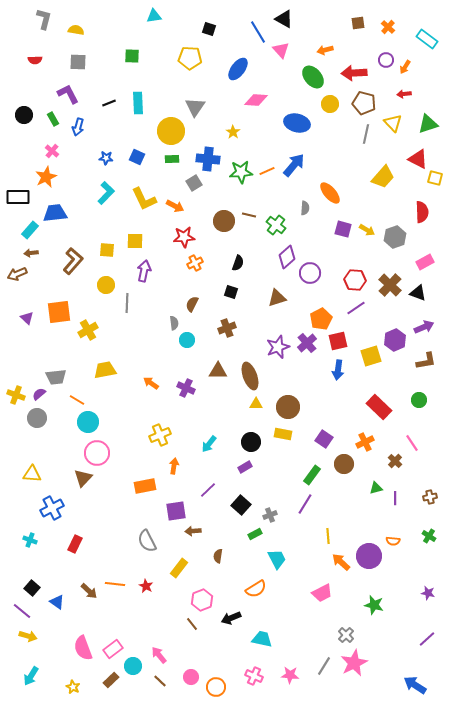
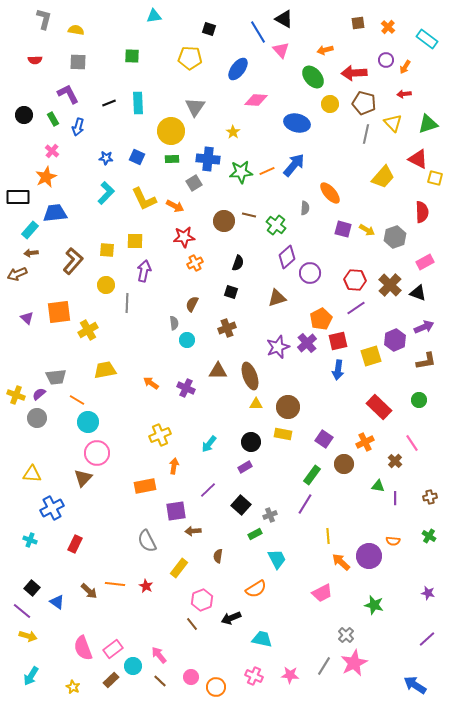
green triangle at (376, 488): moved 2 px right, 2 px up; rotated 24 degrees clockwise
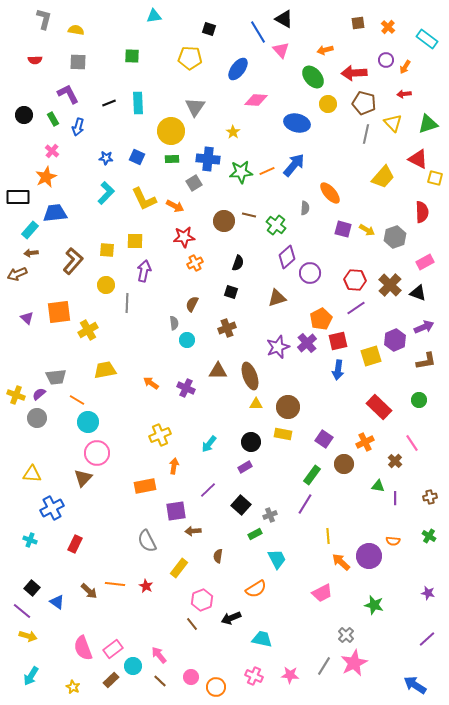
yellow circle at (330, 104): moved 2 px left
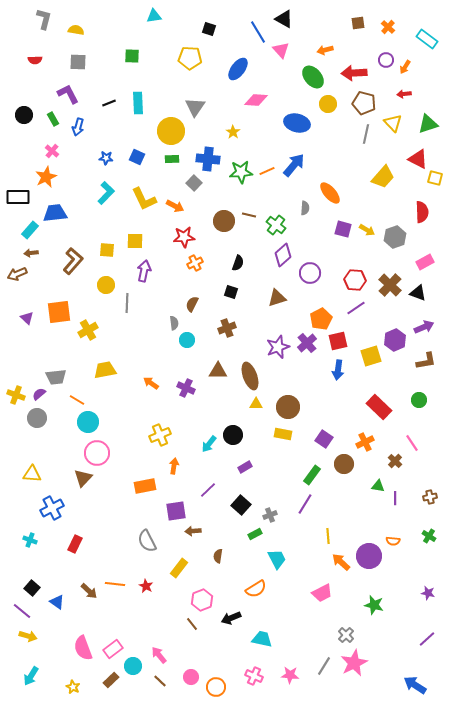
gray square at (194, 183): rotated 14 degrees counterclockwise
purple diamond at (287, 257): moved 4 px left, 2 px up
black circle at (251, 442): moved 18 px left, 7 px up
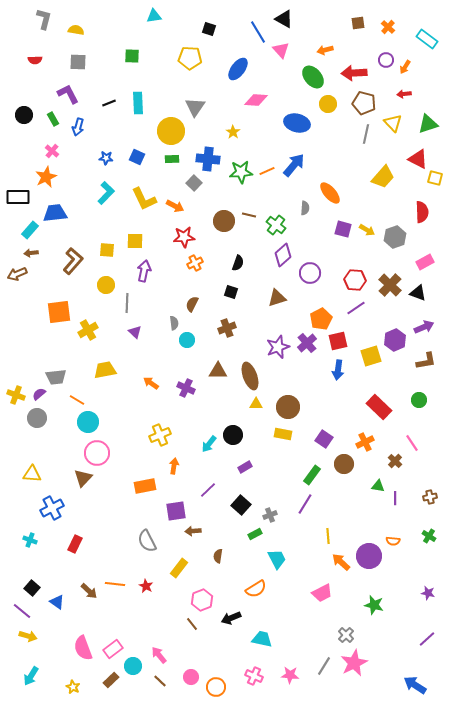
purple triangle at (27, 318): moved 108 px right, 14 px down
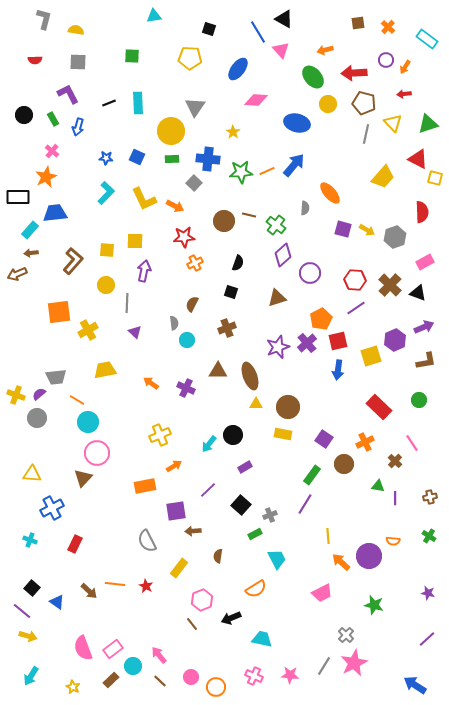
orange arrow at (174, 466): rotated 49 degrees clockwise
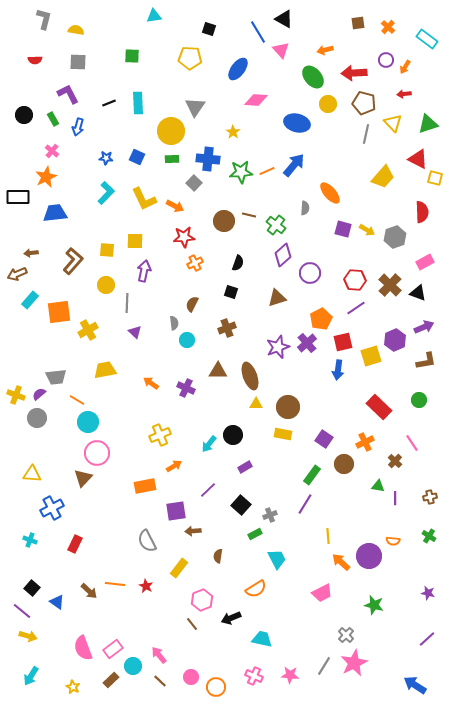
cyan rectangle at (30, 230): moved 70 px down
red square at (338, 341): moved 5 px right, 1 px down
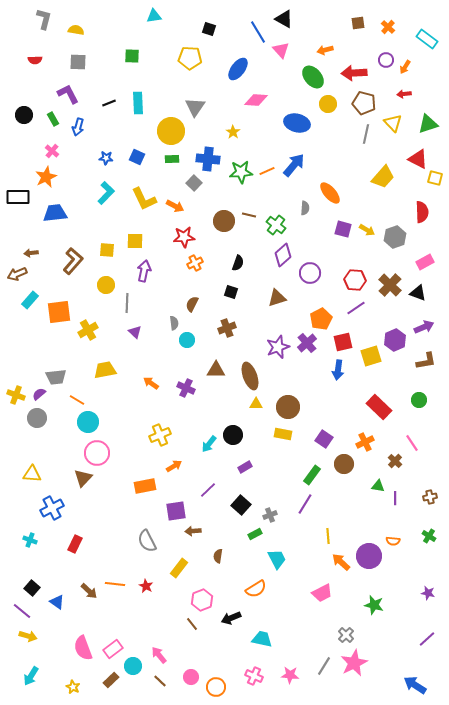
brown triangle at (218, 371): moved 2 px left, 1 px up
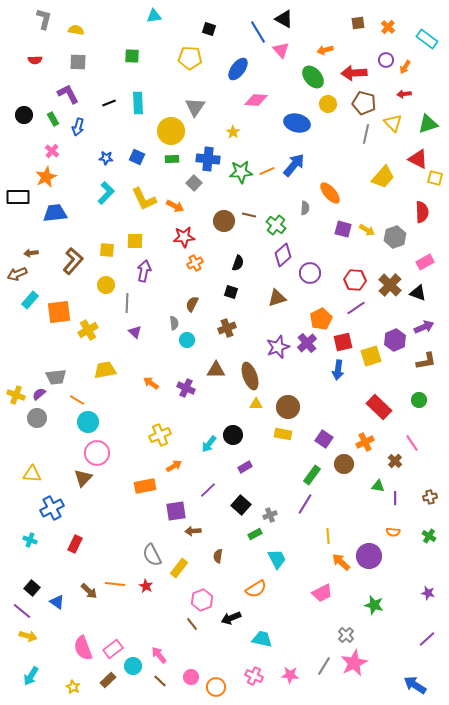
gray semicircle at (147, 541): moved 5 px right, 14 px down
orange semicircle at (393, 541): moved 9 px up
brown rectangle at (111, 680): moved 3 px left
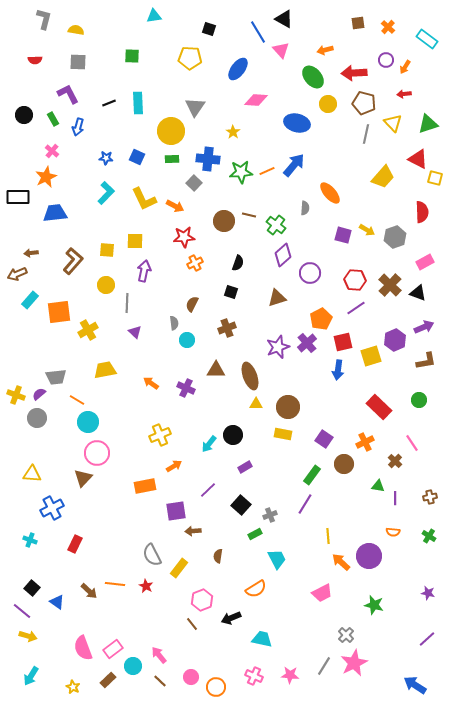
purple square at (343, 229): moved 6 px down
